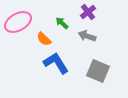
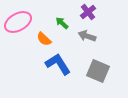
blue L-shape: moved 2 px right, 1 px down
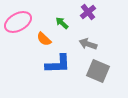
gray arrow: moved 1 px right, 8 px down
blue L-shape: rotated 120 degrees clockwise
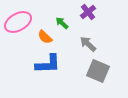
orange semicircle: moved 1 px right, 2 px up
gray arrow: rotated 24 degrees clockwise
blue L-shape: moved 10 px left
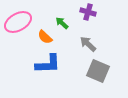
purple cross: rotated 35 degrees counterclockwise
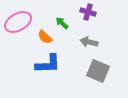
gray arrow: moved 1 px right, 2 px up; rotated 30 degrees counterclockwise
